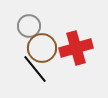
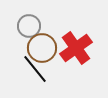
red cross: rotated 20 degrees counterclockwise
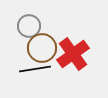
red cross: moved 3 px left, 6 px down
black line: rotated 60 degrees counterclockwise
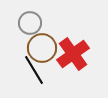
gray circle: moved 1 px right, 3 px up
black line: moved 1 px left, 1 px down; rotated 68 degrees clockwise
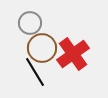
black line: moved 1 px right, 2 px down
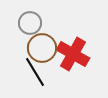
red cross: rotated 24 degrees counterclockwise
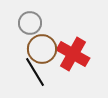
brown circle: moved 1 px down
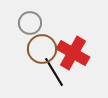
red cross: moved 1 px up
black line: moved 19 px right
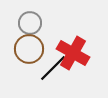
brown circle: moved 13 px left
black line: moved 1 px left, 4 px up; rotated 76 degrees clockwise
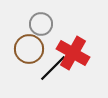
gray circle: moved 11 px right, 1 px down
